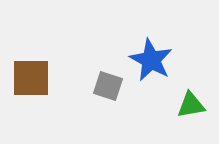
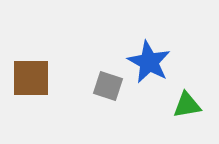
blue star: moved 2 px left, 2 px down
green triangle: moved 4 px left
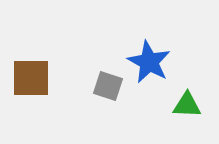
green triangle: rotated 12 degrees clockwise
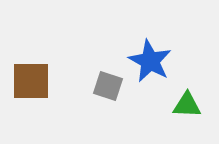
blue star: moved 1 px right, 1 px up
brown square: moved 3 px down
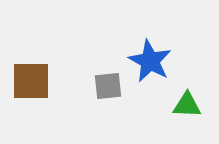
gray square: rotated 24 degrees counterclockwise
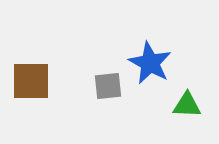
blue star: moved 2 px down
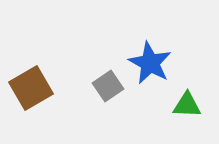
brown square: moved 7 px down; rotated 30 degrees counterclockwise
gray square: rotated 28 degrees counterclockwise
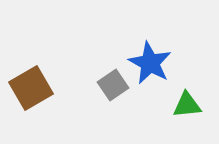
gray square: moved 5 px right, 1 px up
green triangle: rotated 8 degrees counterclockwise
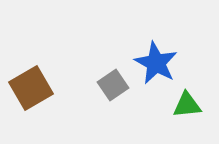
blue star: moved 6 px right
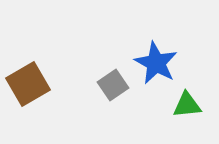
brown square: moved 3 px left, 4 px up
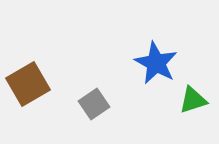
gray square: moved 19 px left, 19 px down
green triangle: moved 6 px right, 5 px up; rotated 12 degrees counterclockwise
